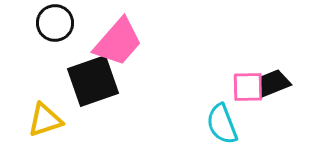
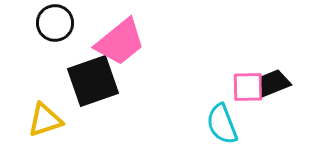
pink trapezoid: moved 2 px right; rotated 10 degrees clockwise
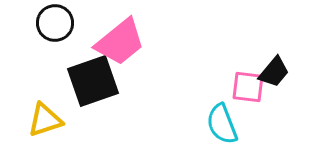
black trapezoid: moved 11 px up; rotated 152 degrees clockwise
pink square: rotated 8 degrees clockwise
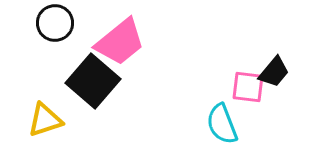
black square: rotated 30 degrees counterclockwise
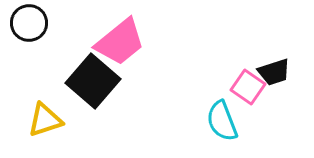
black circle: moved 26 px left
black trapezoid: rotated 32 degrees clockwise
pink square: rotated 28 degrees clockwise
cyan semicircle: moved 3 px up
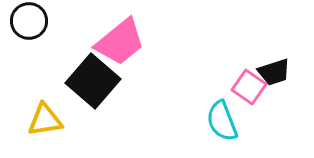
black circle: moved 2 px up
pink square: moved 1 px right
yellow triangle: rotated 9 degrees clockwise
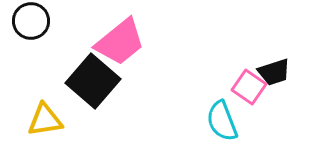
black circle: moved 2 px right
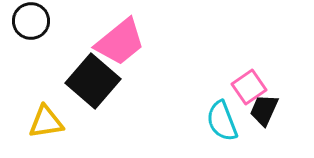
black trapezoid: moved 10 px left, 38 px down; rotated 132 degrees clockwise
pink square: rotated 20 degrees clockwise
yellow triangle: moved 1 px right, 2 px down
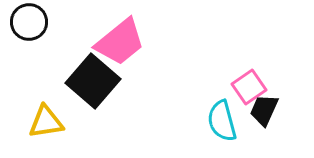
black circle: moved 2 px left, 1 px down
cyan semicircle: rotated 6 degrees clockwise
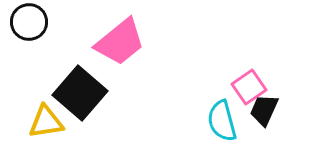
black square: moved 13 px left, 12 px down
